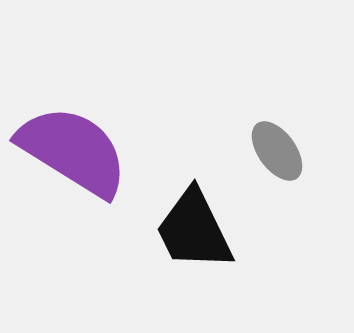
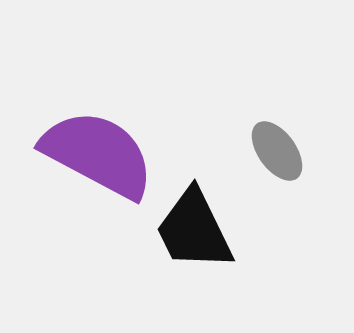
purple semicircle: moved 25 px right, 3 px down; rotated 4 degrees counterclockwise
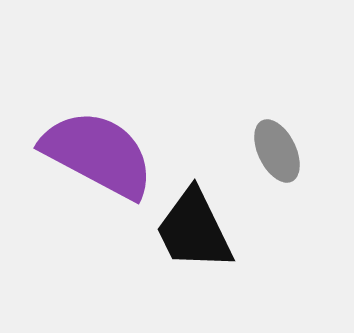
gray ellipse: rotated 10 degrees clockwise
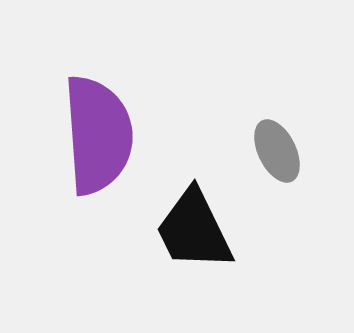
purple semicircle: moved 19 px up; rotated 58 degrees clockwise
